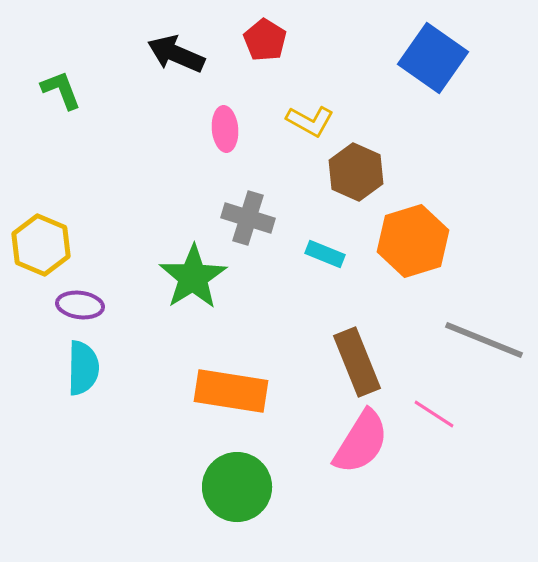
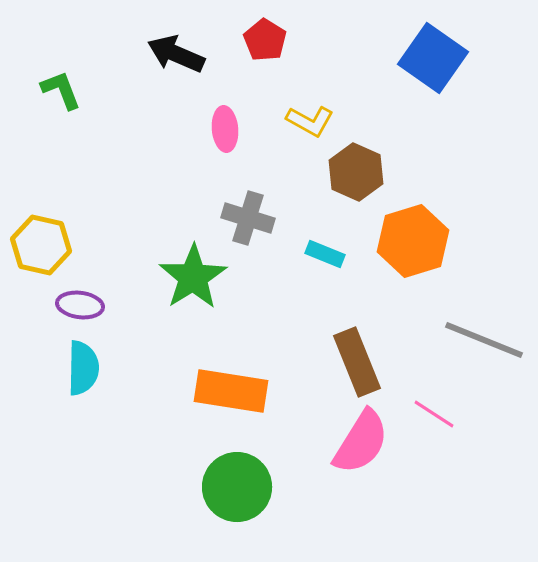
yellow hexagon: rotated 10 degrees counterclockwise
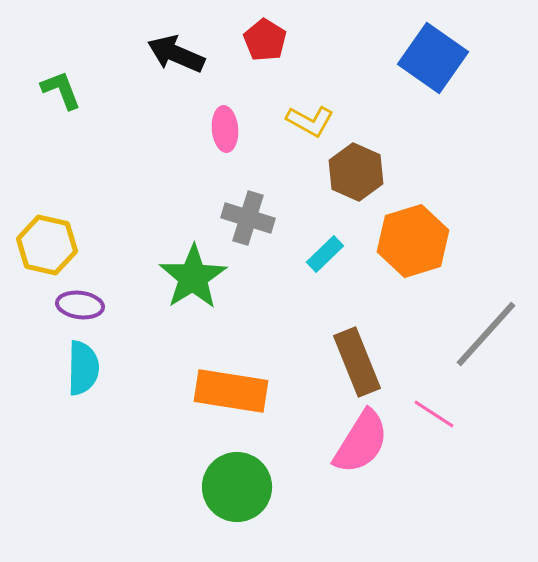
yellow hexagon: moved 6 px right
cyan rectangle: rotated 66 degrees counterclockwise
gray line: moved 2 px right, 6 px up; rotated 70 degrees counterclockwise
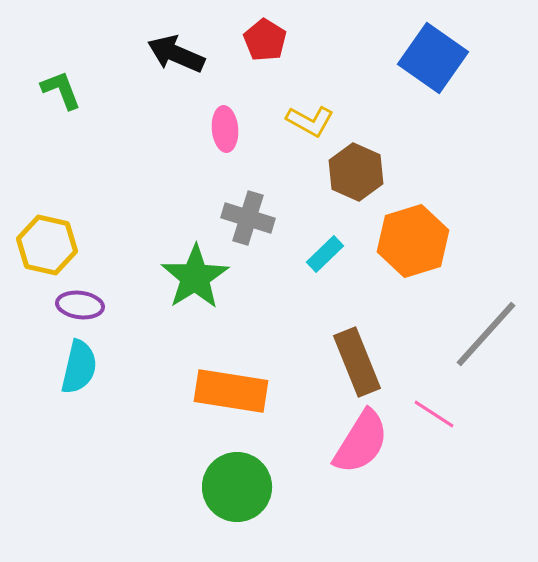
green star: moved 2 px right
cyan semicircle: moved 4 px left, 1 px up; rotated 12 degrees clockwise
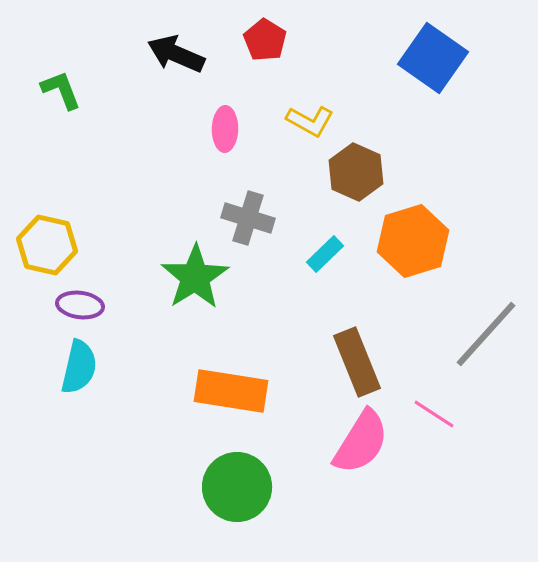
pink ellipse: rotated 6 degrees clockwise
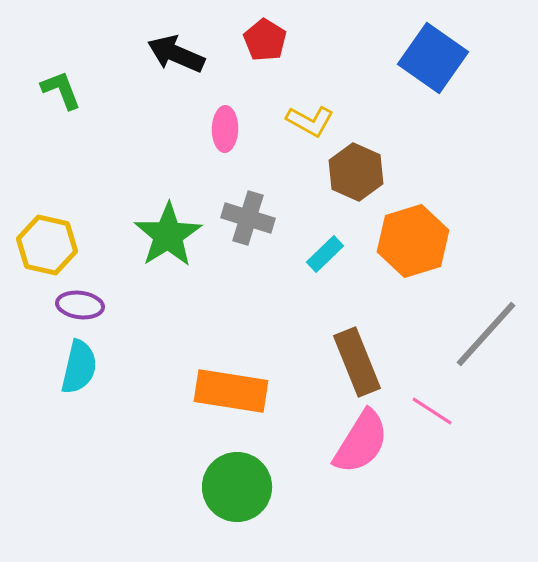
green star: moved 27 px left, 42 px up
pink line: moved 2 px left, 3 px up
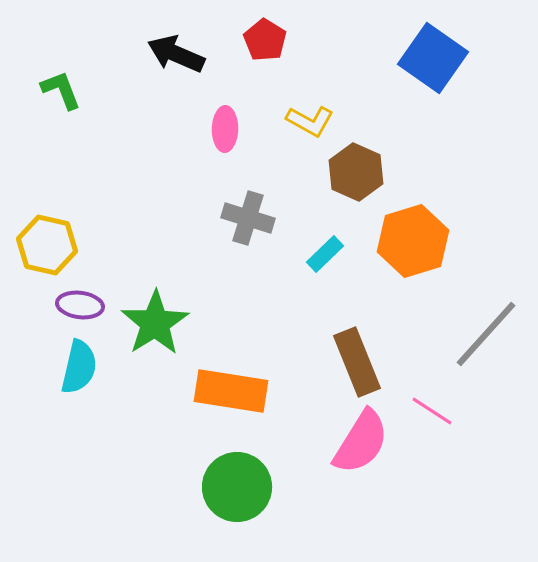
green star: moved 13 px left, 88 px down
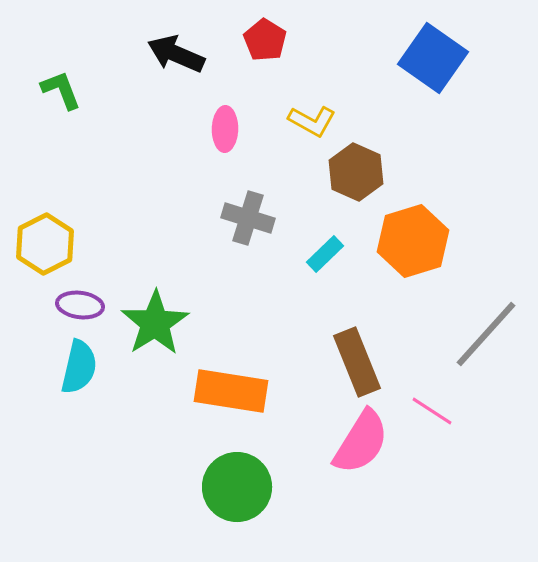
yellow L-shape: moved 2 px right
yellow hexagon: moved 2 px left, 1 px up; rotated 20 degrees clockwise
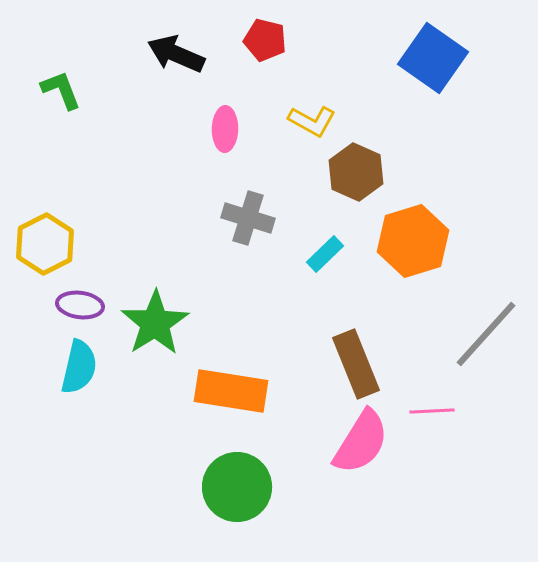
red pentagon: rotated 18 degrees counterclockwise
brown rectangle: moved 1 px left, 2 px down
pink line: rotated 36 degrees counterclockwise
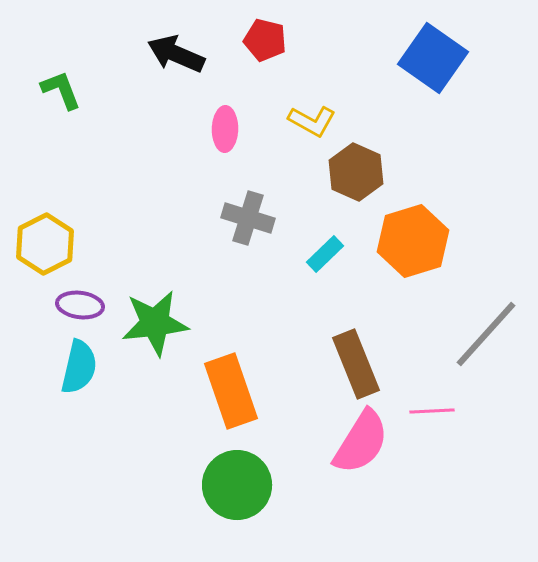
green star: rotated 26 degrees clockwise
orange rectangle: rotated 62 degrees clockwise
green circle: moved 2 px up
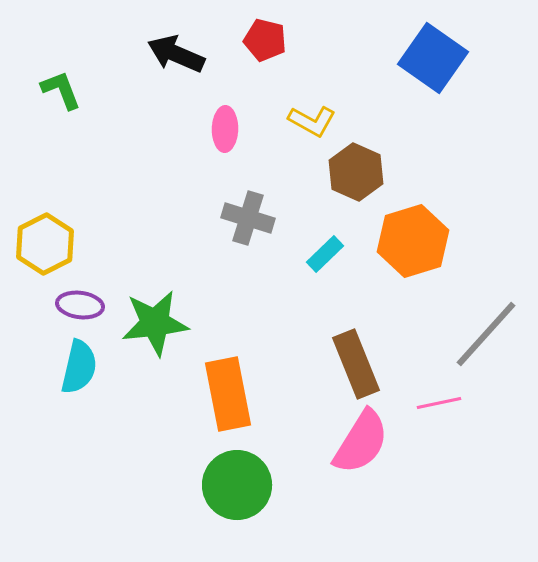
orange rectangle: moved 3 px left, 3 px down; rotated 8 degrees clockwise
pink line: moved 7 px right, 8 px up; rotated 9 degrees counterclockwise
